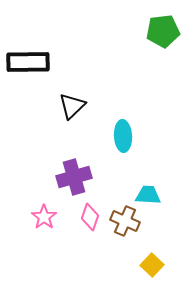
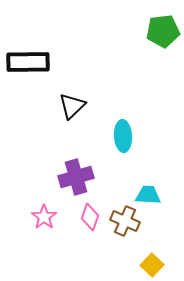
purple cross: moved 2 px right
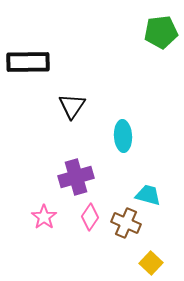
green pentagon: moved 2 px left, 1 px down
black triangle: rotated 12 degrees counterclockwise
cyan trapezoid: rotated 12 degrees clockwise
pink diamond: rotated 16 degrees clockwise
brown cross: moved 1 px right, 2 px down
yellow square: moved 1 px left, 2 px up
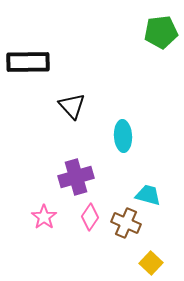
black triangle: rotated 16 degrees counterclockwise
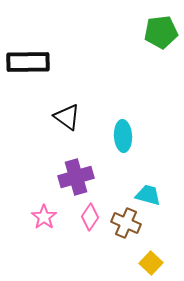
black triangle: moved 5 px left, 11 px down; rotated 12 degrees counterclockwise
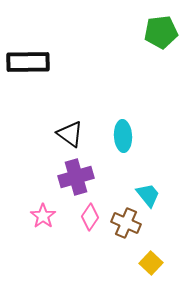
black triangle: moved 3 px right, 17 px down
cyan trapezoid: rotated 36 degrees clockwise
pink star: moved 1 px left, 1 px up
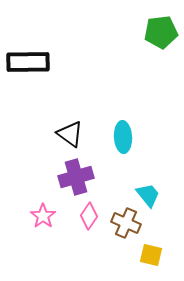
cyan ellipse: moved 1 px down
pink diamond: moved 1 px left, 1 px up
yellow square: moved 8 px up; rotated 30 degrees counterclockwise
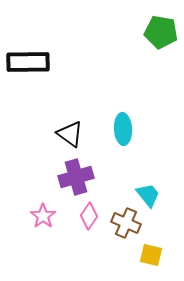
green pentagon: rotated 16 degrees clockwise
cyan ellipse: moved 8 px up
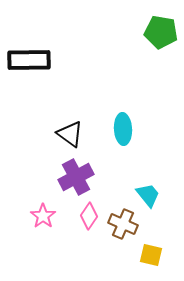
black rectangle: moved 1 px right, 2 px up
purple cross: rotated 12 degrees counterclockwise
brown cross: moved 3 px left, 1 px down
